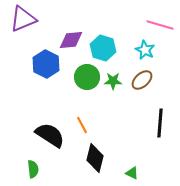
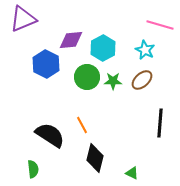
cyan hexagon: rotated 15 degrees clockwise
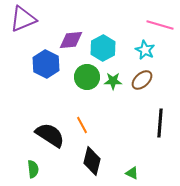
black diamond: moved 3 px left, 3 px down
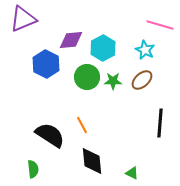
black diamond: rotated 20 degrees counterclockwise
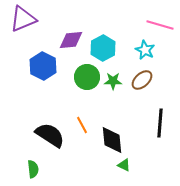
blue hexagon: moved 3 px left, 2 px down
black diamond: moved 20 px right, 21 px up
green triangle: moved 8 px left, 8 px up
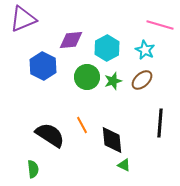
cyan hexagon: moved 4 px right
green star: rotated 18 degrees counterclockwise
